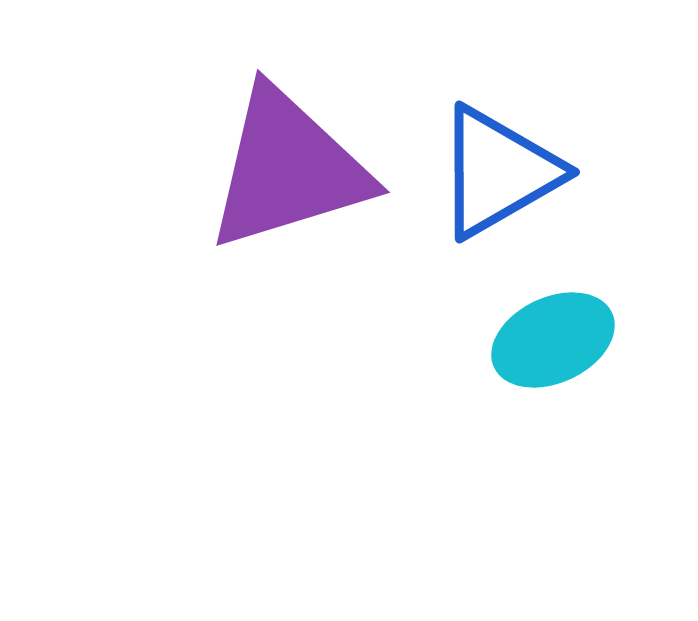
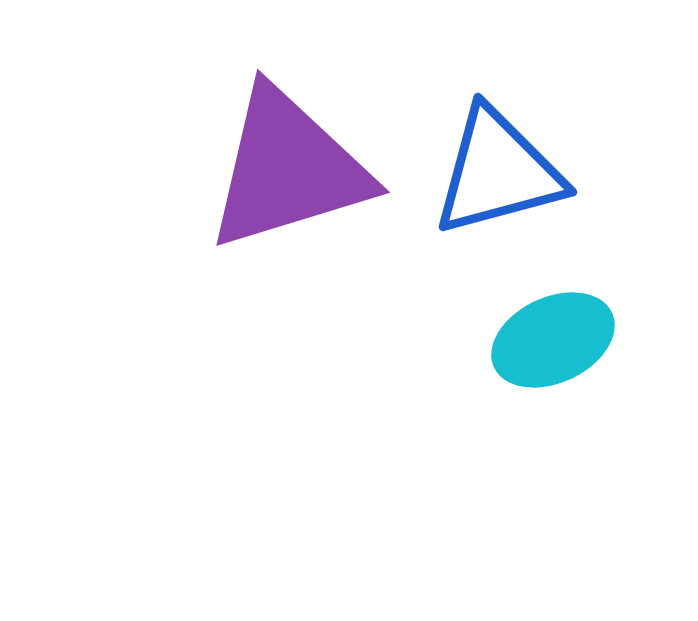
blue triangle: rotated 15 degrees clockwise
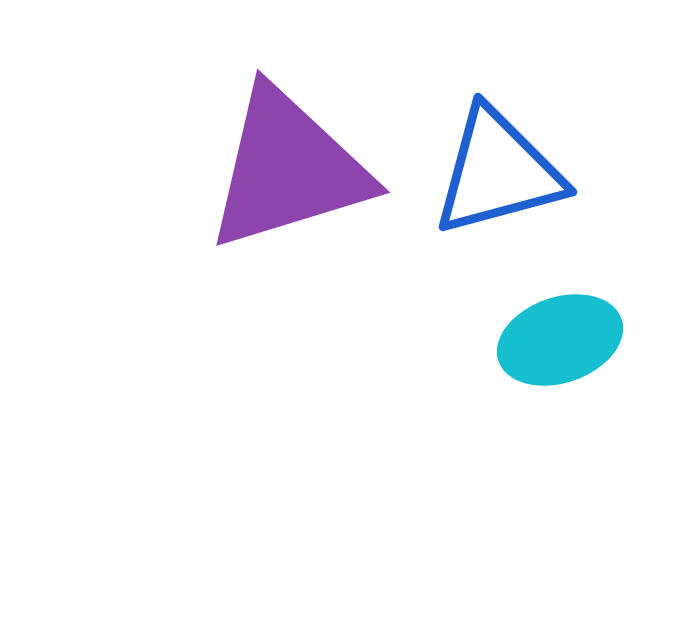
cyan ellipse: moved 7 px right; rotated 6 degrees clockwise
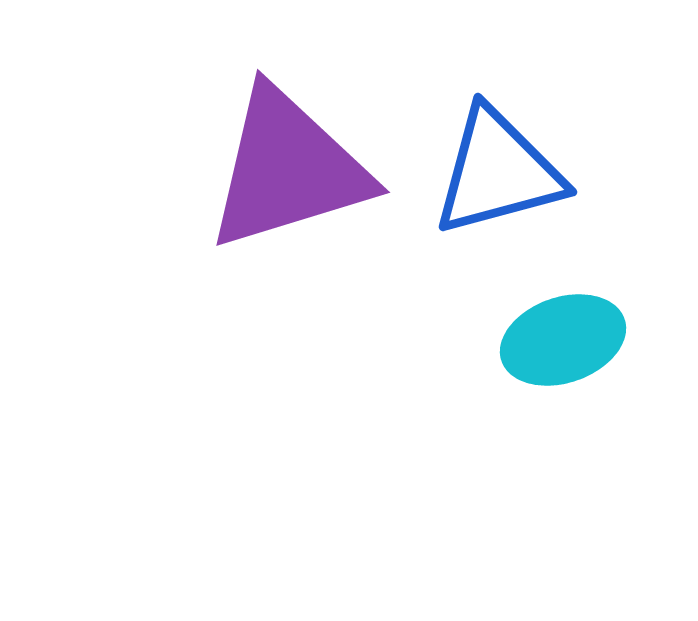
cyan ellipse: moved 3 px right
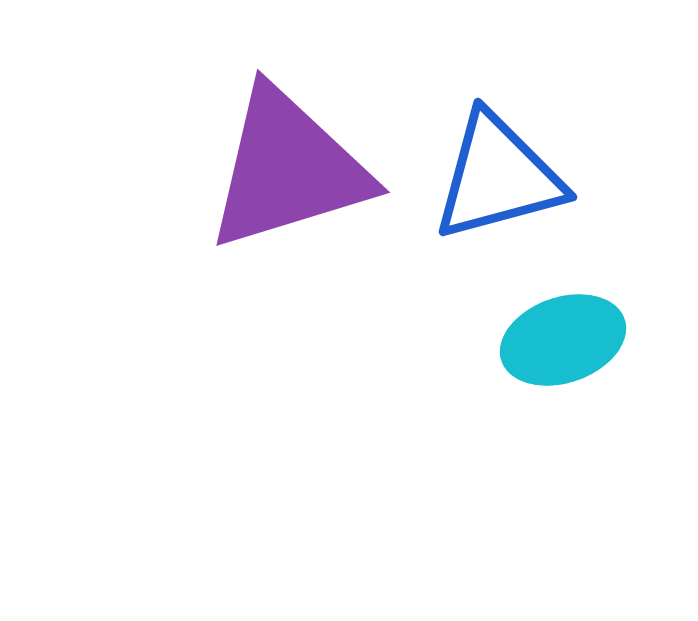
blue triangle: moved 5 px down
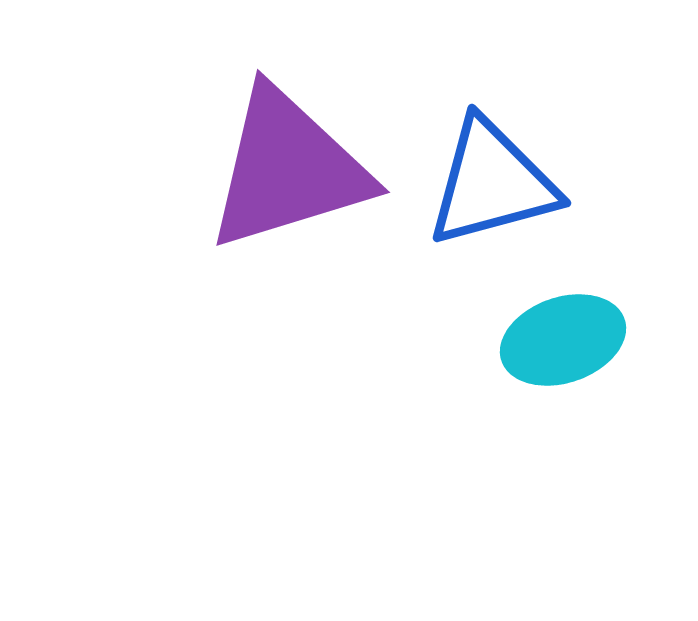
blue triangle: moved 6 px left, 6 px down
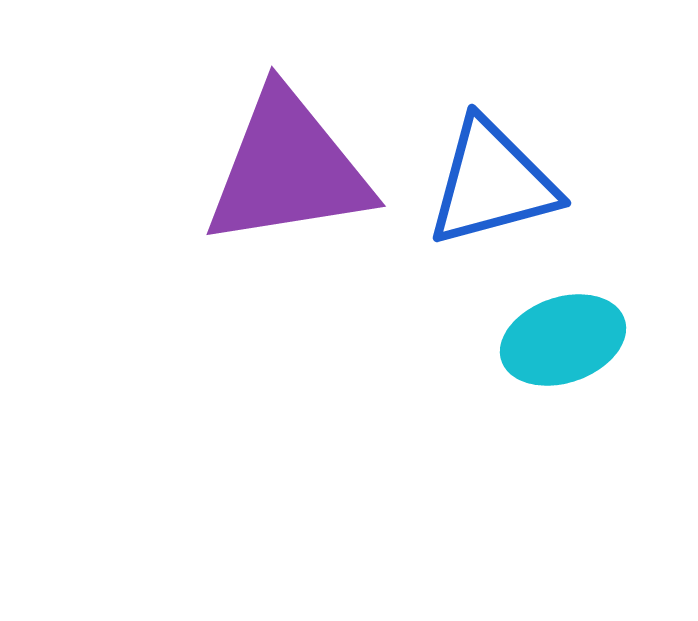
purple triangle: rotated 8 degrees clockwise
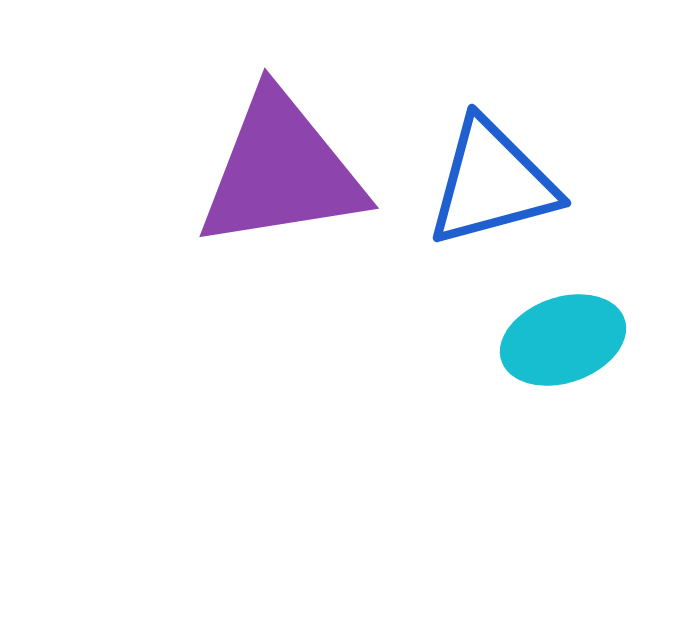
purple triangle: moved 7 px left, 2 px down
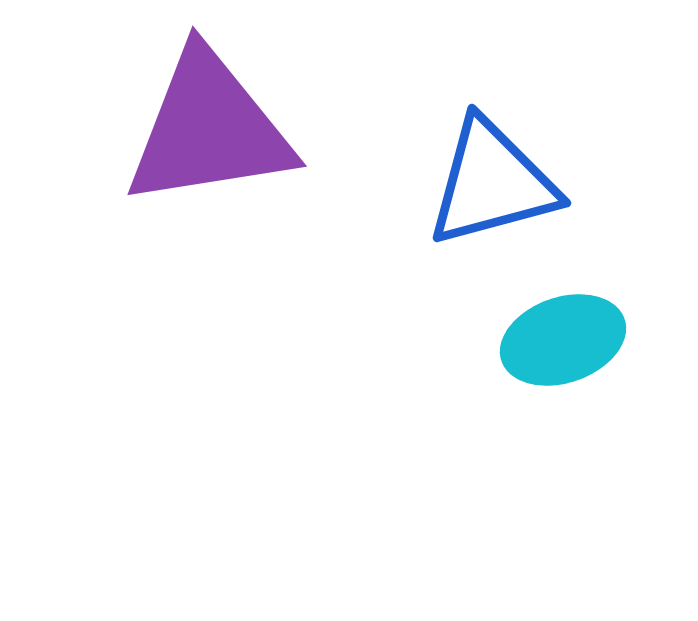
purple triangle: moved 72 px left, 42 px up
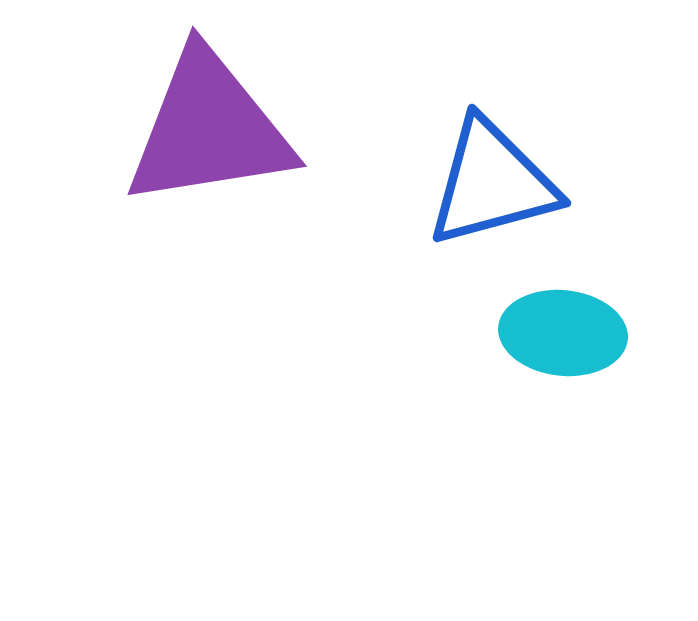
cyan ellipse: moved 7 px up; rotated 25 degrees clockwise
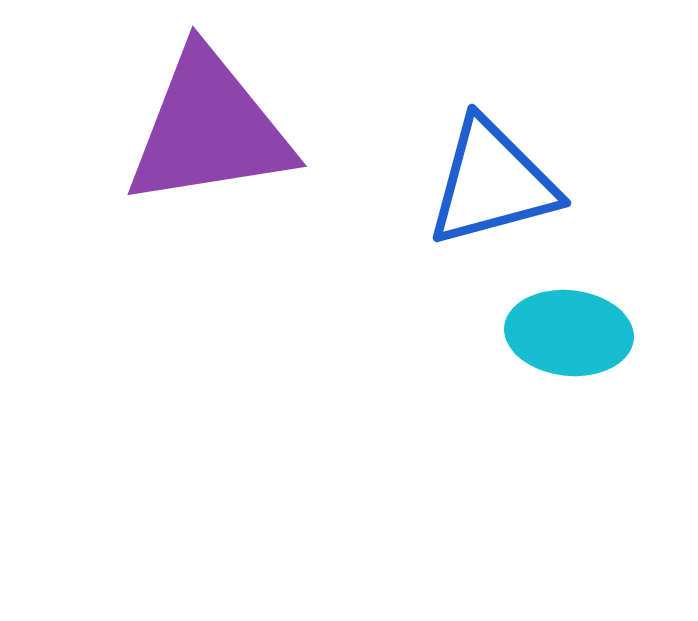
cyan ellipse: moved 6 px right
